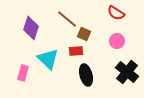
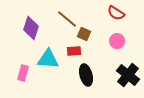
red rectangle: moved 2 px left
cyan triangle: rotated 40 degrees counterclockwise
black cross: moved 1 px right, 3 px down
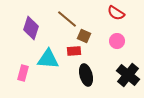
brown square: moved 2 px down
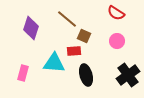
cyan triangle: moved 6 px right, 4 px down
black cross: rotated 15 degrees clockwise
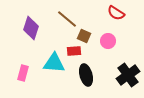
pink circle: moved 9 px left
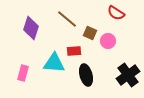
brown square: moved 6 px right, 3 px up
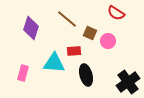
black cross: moved 7 px down
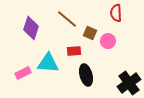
red semicircle: rotated 54 degrees clockwise
cyan triangle: moved 6 px left
pink rectangle: rotated 49 degrees clockwise
black cross: moved 1 px right, 1 px down
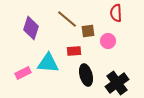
brown square: moved 2 px left, 2 px up; rotated 32 degrees counterclockwise
black cross: moved 12 px left
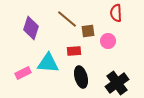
black ellipse: moved 5 px left, 2 px down
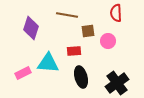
brown line: moved 4 px up; rotated 30 degrees counterclockwise
